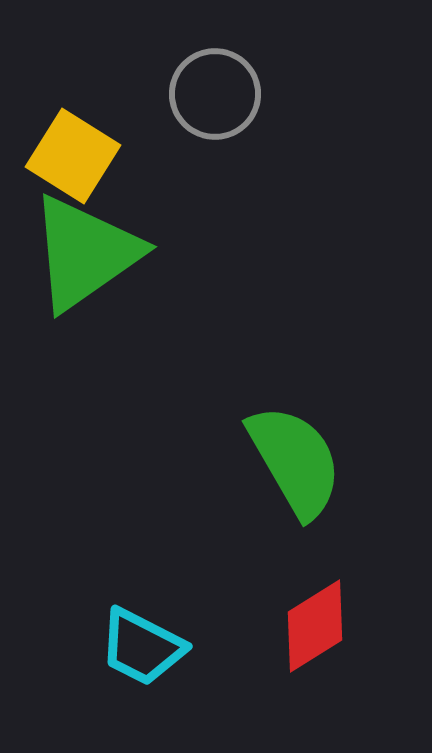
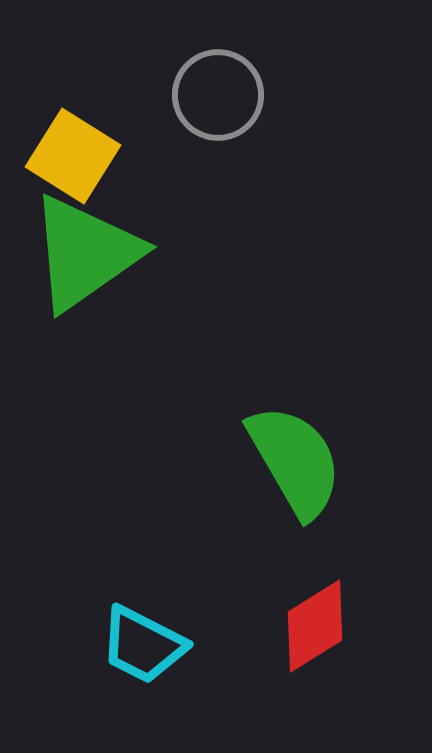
gray circle: moved 3 px right, 1 px down
cyan trapezoid: moved 1 px right, 2 px up
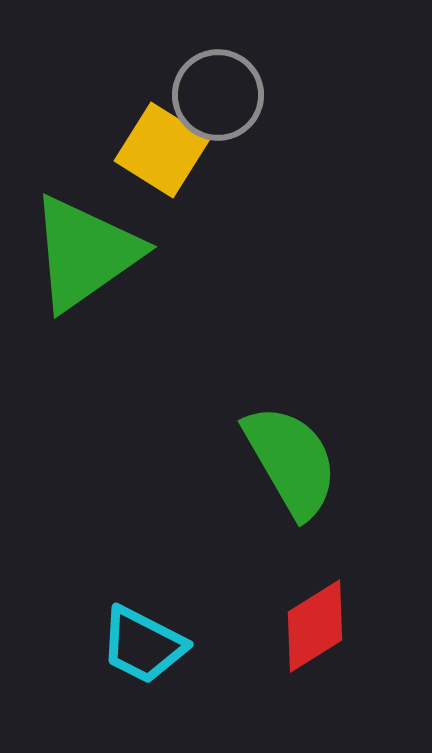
yellow square: moved 89 px right, 6 px up
green semicircle: moved 4 px left
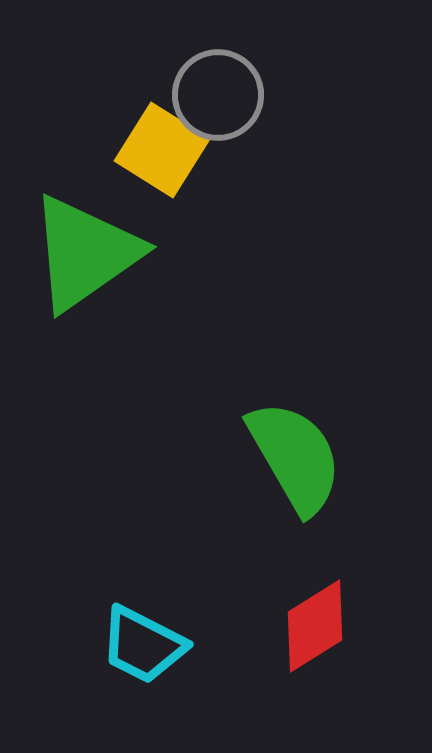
green semicircle: moved 4 px right, 4 px up
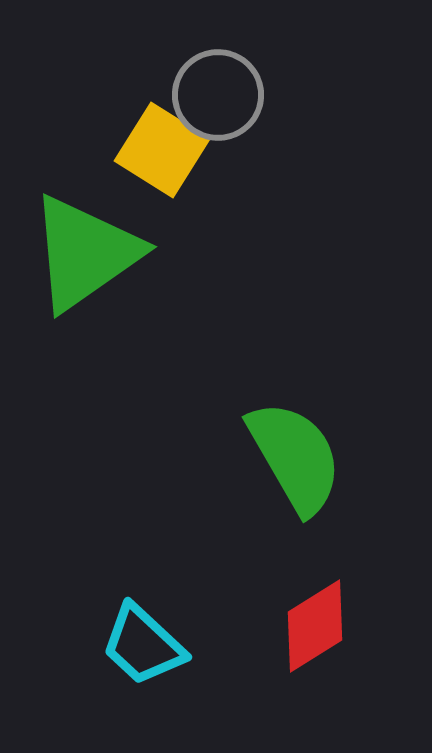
cyan trapezoid: rotated 16 degrees clockwise
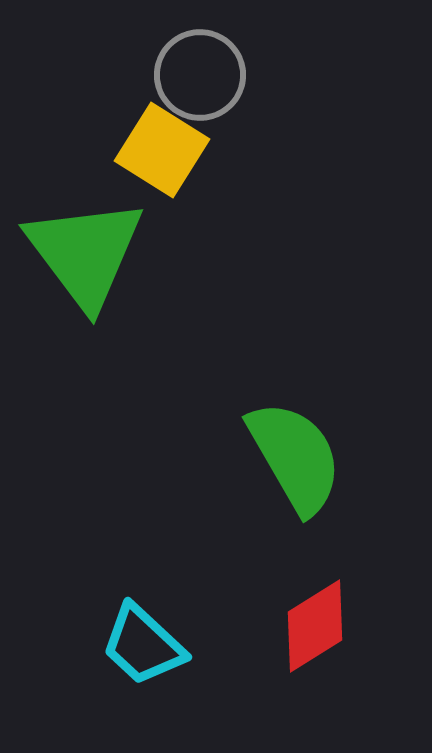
gray circle: moved 18 px left, 20 px up
green triangle: rotated 32 degrees counterclockwise
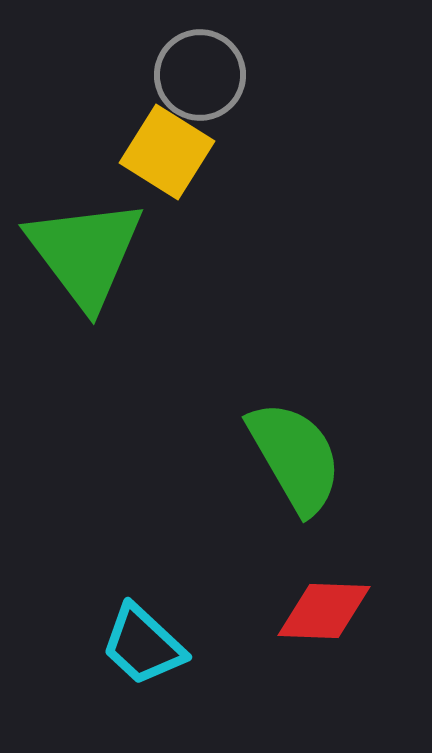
yellow square: moved 5 px right, 2 px down
red diamond: moved 9 px right, 15 px up; rotated 34 degrees clockwise
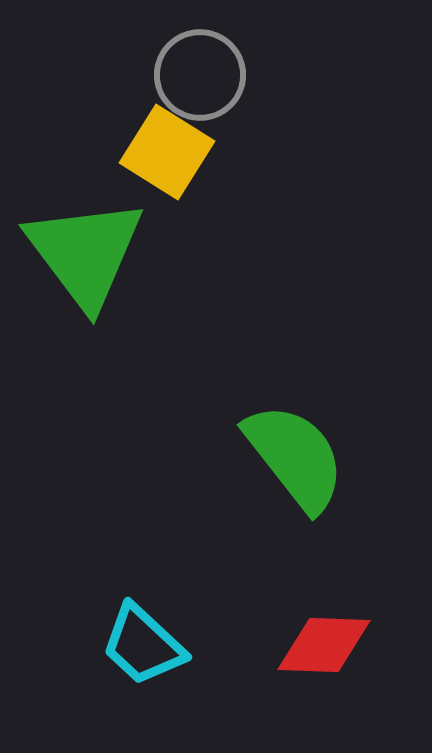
green semicircle: rotated 8 degrees counterclockwise
red diamond: moved 34 px down
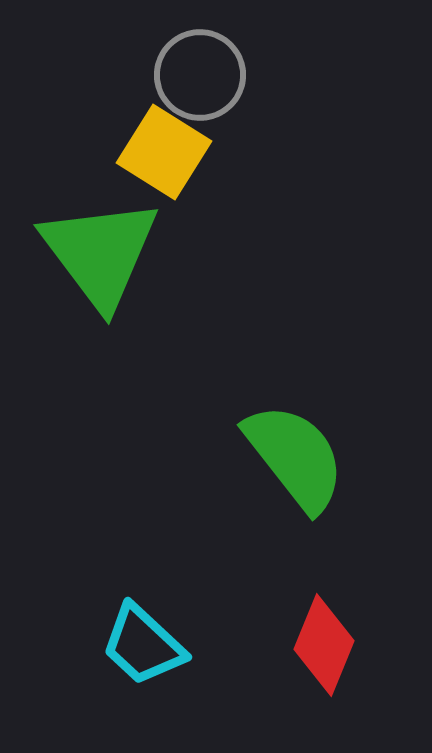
yellow square: moved 3 px left
green triangle: moved 15 px right
red diamond: rotated 70 degrees counterclockwise
